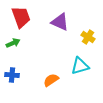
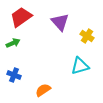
red trapezoid: rotated 105 degrees counterclockwise
purple triangle: rotated 24 degrees clockwise
yellow cross: moved 1 px left, 1 px up
blue cross: moved 2 px right; rotated 16 degrees clockwise
orange semicircle: moved 8 px left, 10 px down
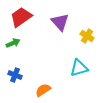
cyan triangle: moved 1 px left, 2 px down
blue cross: moved 1 px right
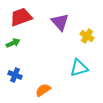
red trapezoid: rotated 15 degrees clockwise
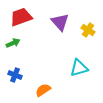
yellow cross: moved 1 px right, 6 px up
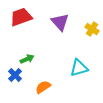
yellow cross: moved 4 px right, 1 px up
green arrow: moved 14 px right, 16 px down
blue cross: rotated 24 degrees clockwise
orange semicircle: moved 3 px up
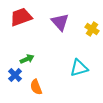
orange semicircle: moved 7 px left; rotated 77 degrees counterclockwise
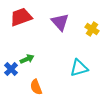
blue cross: moved 4 px left, 6 px up
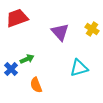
red trapezoid: moved 4 px left, 1 px down
purple triangle: moved 10 px down
orange semicircle: moved 2 px up
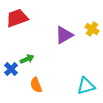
purple triangle: moved 4 px right, 3 px down; rotated 42 degrees clockwise
cyan triangle: moved 7 px right, 18 px down
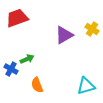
blue cross: rotated 16 degrees counterclockwise
orange semicircle: moved 1 px right
